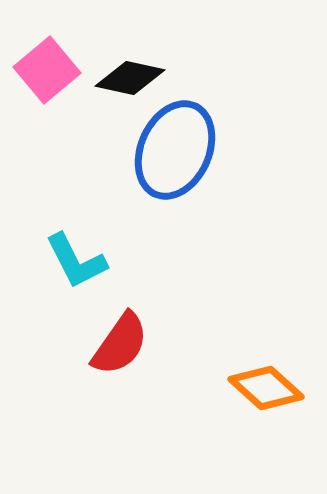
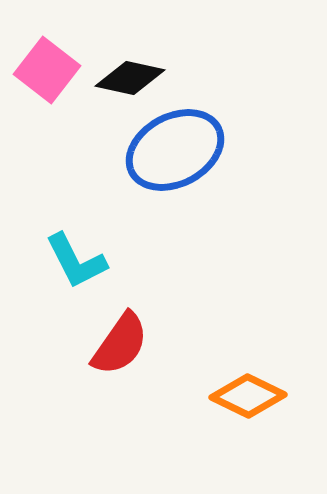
pink square: rotated 12 degrees counterclockwise
blue ellipse: rotated 38 degrees clockwise
orange diamond: moved 18 px left, 8 px down; rotated 16 degrees counterclockwise
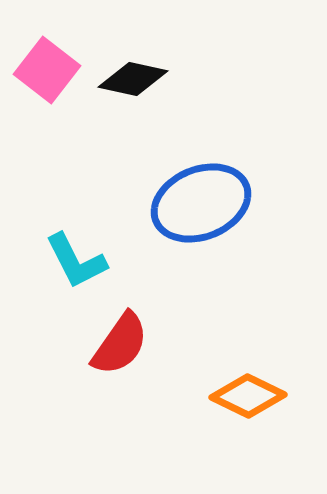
black diamond: moved 3 px right, 1 px down
blue ellipse: moved 26 px right, 53 px down; rotated 6 degrees clockwise
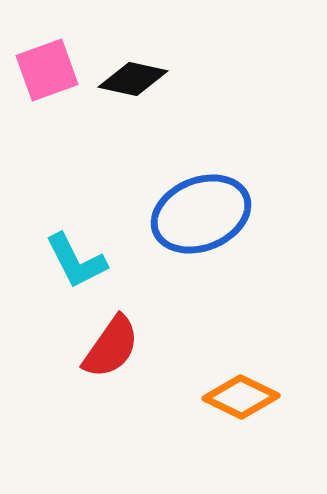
pink square: rotated 32 degrees clockwise
blue ellipse: moved 11 px down
red semicircle: moved 9 px left, 3 px down
orange diamond: moved 7 px left, 1 px down
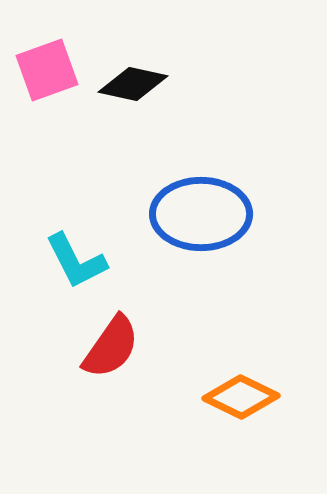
black diamond: moved 5 px down
blue ellipse: rotated 22 degrees clockwise
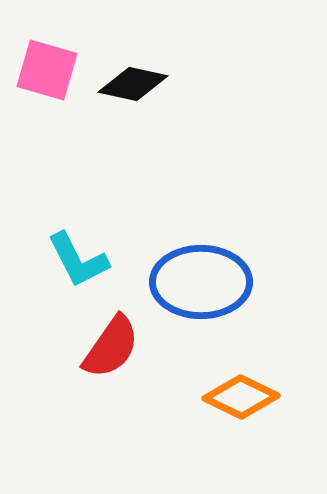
pink square: rotated 36 degrees clockwise
blue ellipse: moved 68 px down
cyan L-shape: moved 2 px right, 1 px up
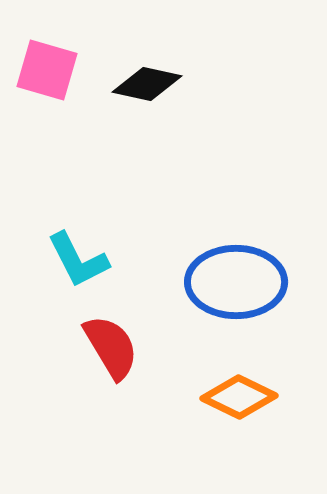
black diamond: moved 14 px right
blue ellipse: moved 35 px right
red semicircle: rotated 66 degrees counterclockwise
orange diamond: moved 2 px left
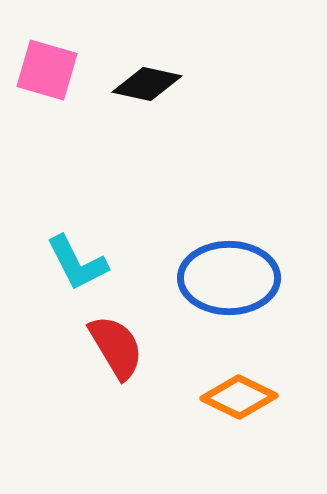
cyan L-shape: moved 1 px left, 3 px down
blue ellipse: moved 7 px left, 4 px up
red semicircle: moved 5 px right
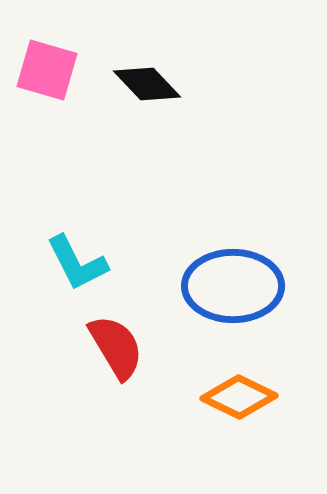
black diamond: rotated 34 degrees clockwise
blue ellipse: moved 4 px right, 8 px down
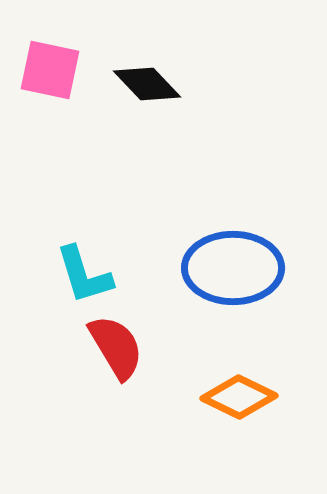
pink square: moved 3 px right; rotated 4 degrees counterclockwise
cyan L-shape: moved 7 px right, 12 px down; rotated 10 degrees clockwise
blue ellipse: moved 18 px up
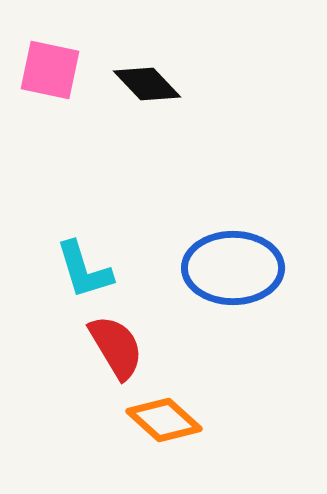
cyan L-shape: moved 5 px up
orange diamond: moved 75 px left, 23 px down; rotated 16 degrees clockwise
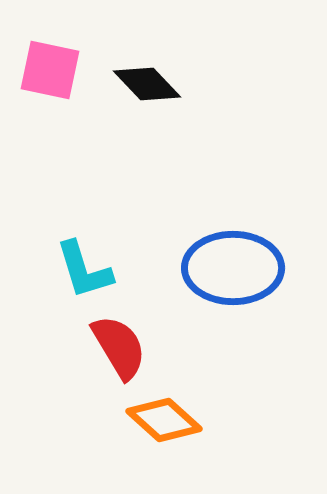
red semicircle: moved 3 px right
